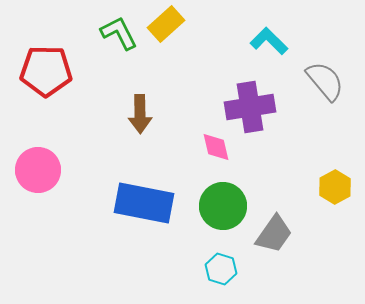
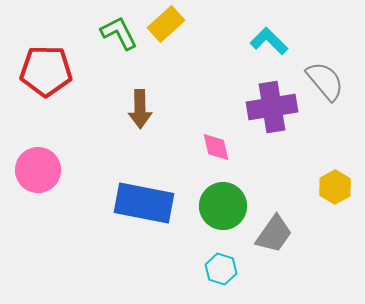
purple cross: moved 22 px right
brown arrow: moved 5 px up
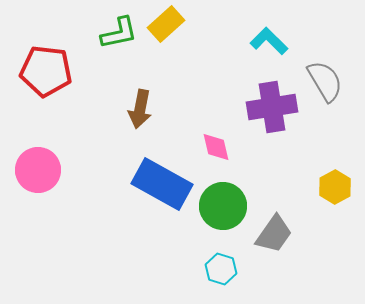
green L-shape: rotated 105 degrees clockwise
red pentagon: rotated 6 degrees clockwise
gray semicircle: rotated 9 degrees clockwise
brown arrow: rotated 12 degrees clockwise
blue rectangle: moved 18 px right, 19 px up; rotated 18 degrees clockwise
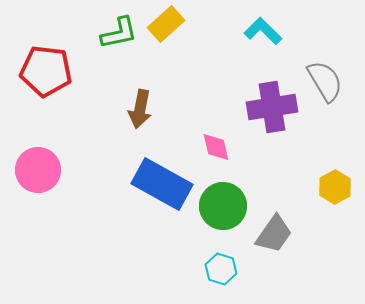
cyan L-shape: moved 6 px left, 10 px up
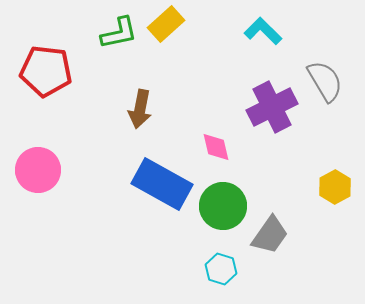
purple cross: rotated 18 degrees counterclockwise
gray trapezoid: moved 4 px left, 1 px down
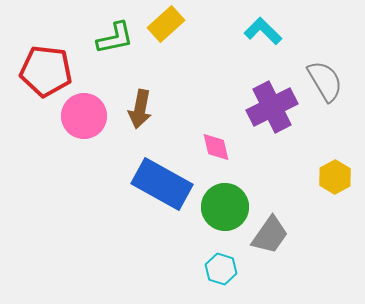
green L-shape: moved 4 px left, 5 px down
pink circle: moved 46 px right, 54 px up
yellow hexagon: moved 10 px up
green circle: moved 2 px right, 1 px down
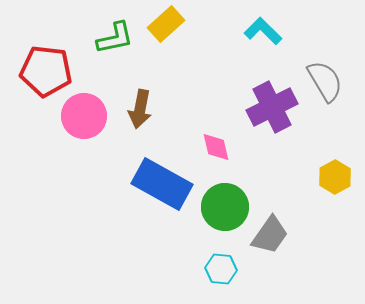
cyan hexagon: rotated 12 degrees counterclockwise
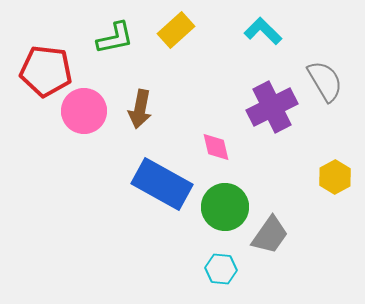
yellow rectangle: moved 10 px right, 6 px down
pink circle: moved 5 px up
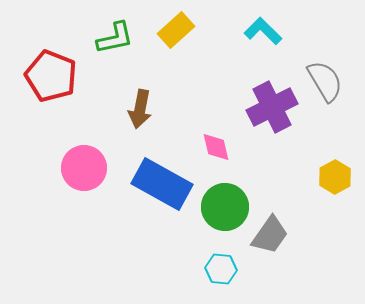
red pentagon: moved 5 px right, 5 px down; rotated 15 degrees clockwise
pink circle: moved 57 px down
